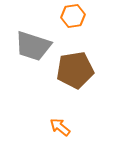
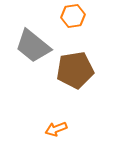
gray trapezoid: rotated 21 degrees clockwise
orange arrow: moved 4 px left, 2 px down; rotated 60 degrees counterclockwise
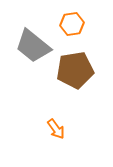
orange hexagon: moved 1 px left, 8 px down
orange arrow: rotated 105 degrees counterclockwise
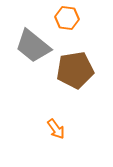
orange hexagon: moved 5 px left, 6 px up; rotated 15 degrees clockwise
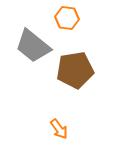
orange arrow: moved 3 px right
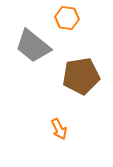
brown pentagon: moved 6 px right, 6 px down
orange arrow: rotated 10 degrees clockwise
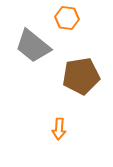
orange arrow: rotated 30 degrees clockwise
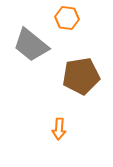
gray trapezoid: moved 2 px left, 1 px up
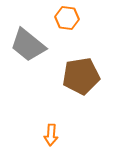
gray trapezoid: moved 3 px left
orange arrow: moved 8 px left, 6 px down
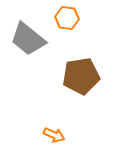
gray trapezoid: moved 6 px up
orange arrow: moved 3 px right; rotated 70 degrees counterclockwise
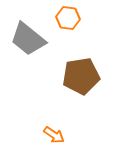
orange hexagon: moved 1 px right
orange arrow: rotated 10 degrees clockwise
